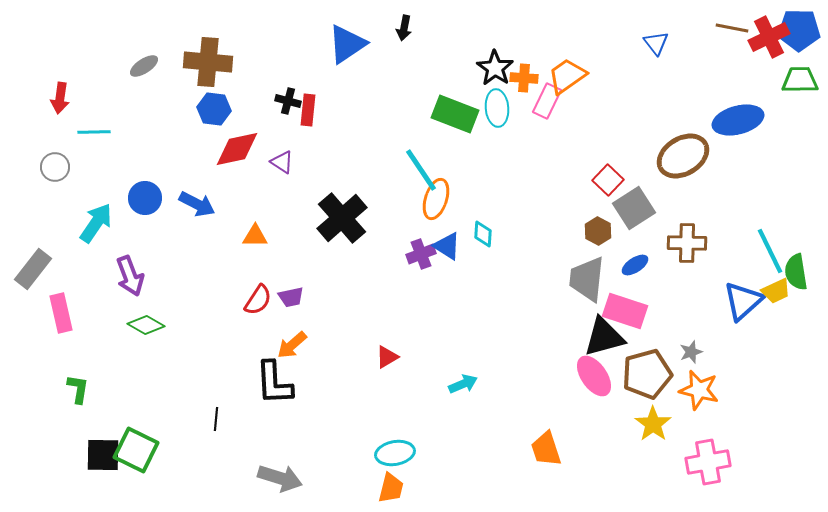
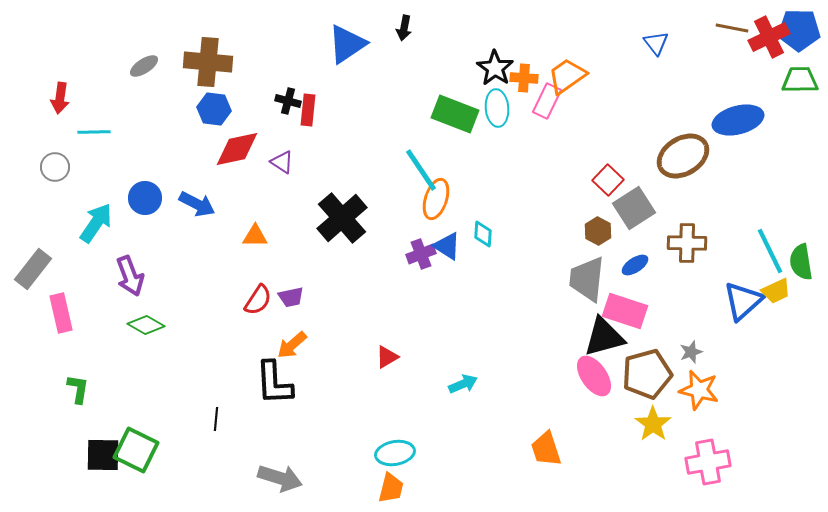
green semicircle at (796, 272): moved 5 px right, 10 px up
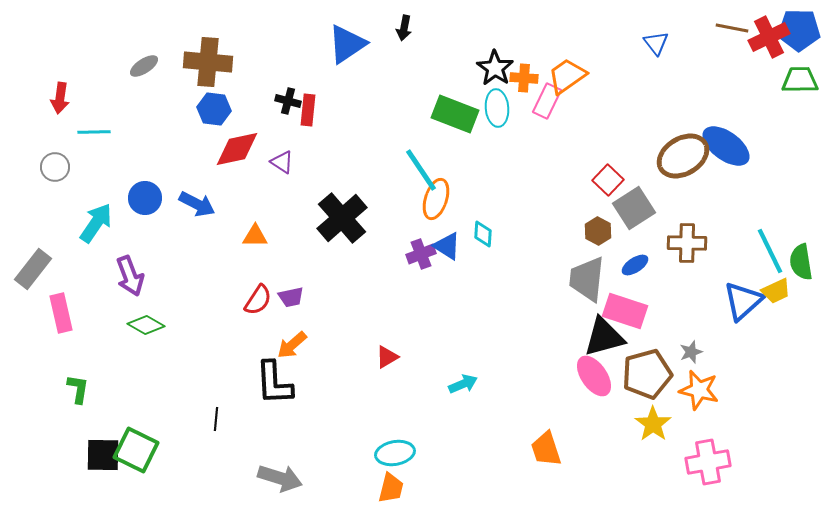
blue ellipse at (738, 120): moved 12 px left, 26 px down; rotated 51 degrees clockwise
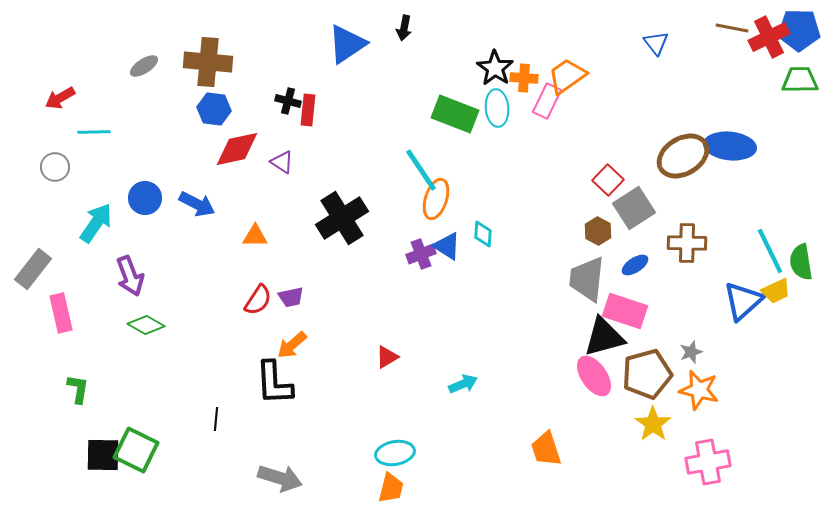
red arrow at (60, 98): rotated 52 degrees clockwise
blue ellipse at (726, 146): moved 4 px right; rotated 30 degrees counterclockwise
black cross at (342, 218): rotated 9 degrees clockwise
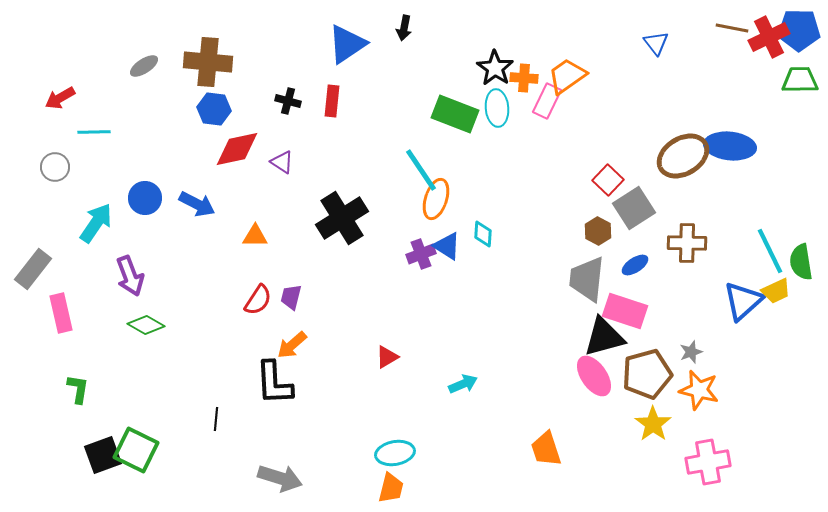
red rectangle at (308, 110): moved 24 px right, 9 px up
purple trapezoid at (291, 297): rotated 116 degrees clockwise
black square at (103, 455): rotated 21 degrees counterclockwise
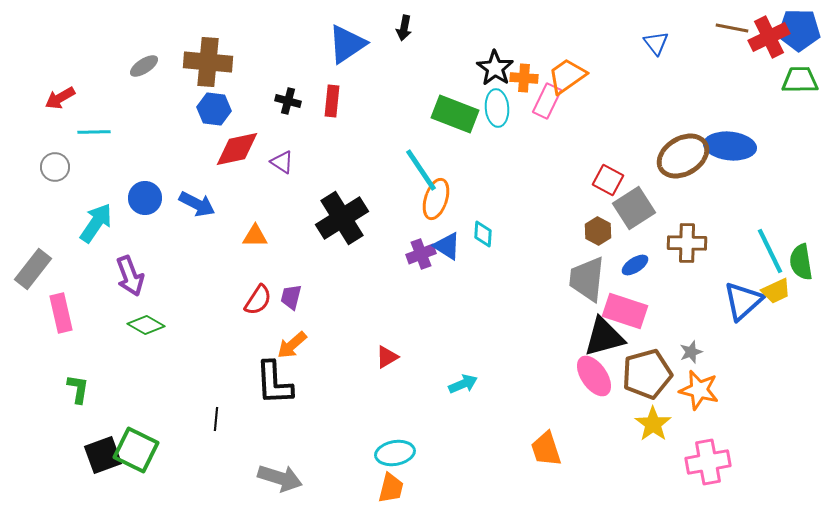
red square at (608, 180): rotated 16 degrees counterclockwise
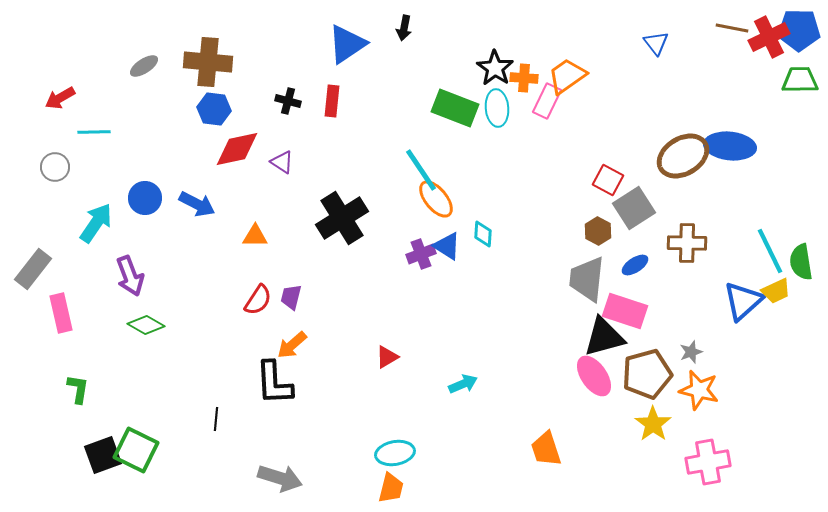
green rectangle at (455, 114): moved 6 px up
orange ellipse at (436, 199): rotated 57 degrees counterclockwise
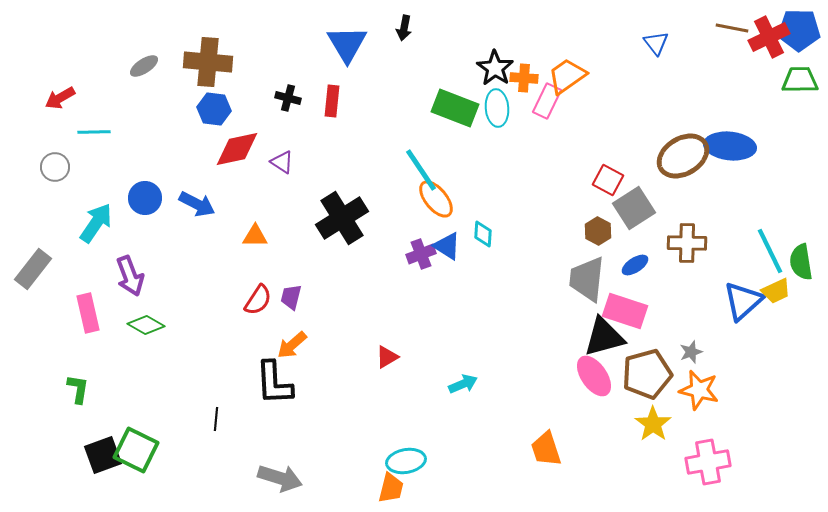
blue triangle at (347, 44): rotated 27 degrees counterclockwise
black cross at (288, 101): moved 3 px up
pink rectangle at (61, 313): moved 27 px right
cyan ellipse at (395, 453): moved 11 px right, 8 px down
